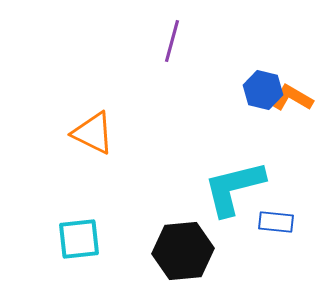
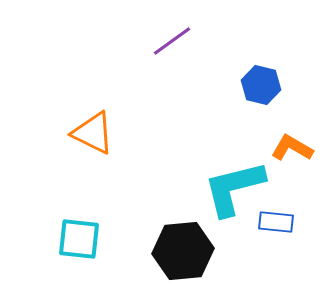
purple line: rotated 39 degrees clockwise
blue hexagon: moved 2 px left, 5 px up
orange L-shape: moved 50 px down
cyan square: rotated 12 degrees clockwise
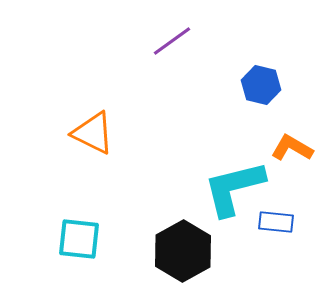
black hexagon: rotated 24 degrees counterclockwise
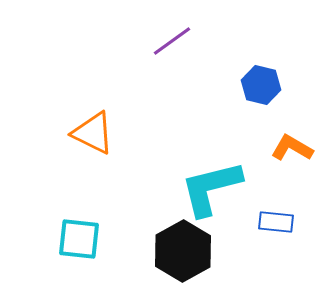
cyan L-shape: moved 23 px left
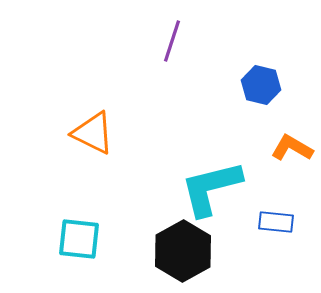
purple line: rotated 36 degrees counterclockwise
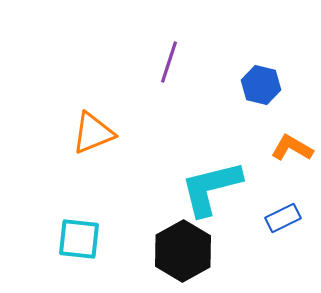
purple line: moved 3 px left, 21 px down
orange triangle: rotated 48 degrees counterclockwise
blue rectangle: moved 7 px right, 4 px up; rotated 32 degrees counterclockwise
